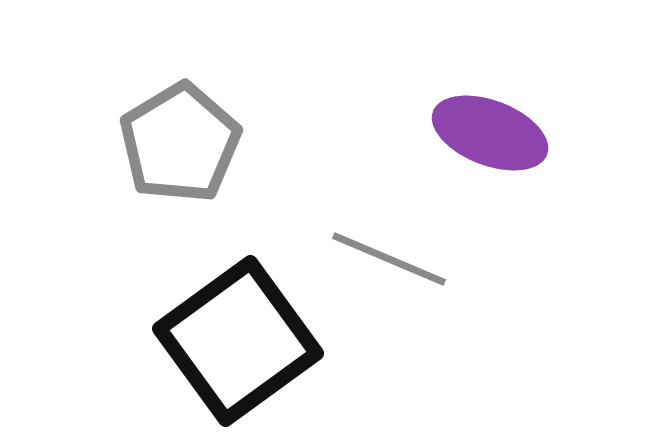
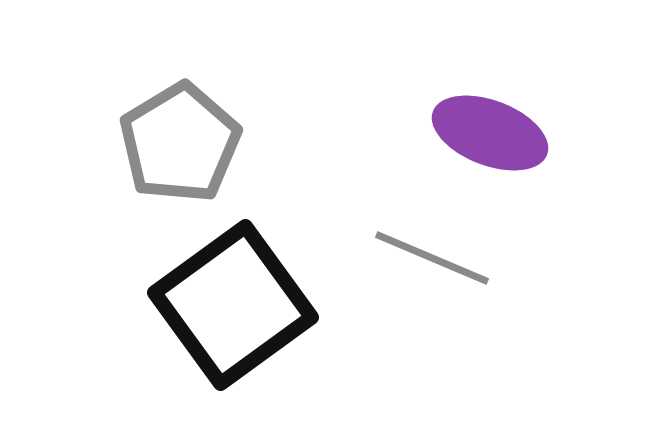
gray line: moved 43 px right, 1 px up
black square: moved 5 px left, 36 px up
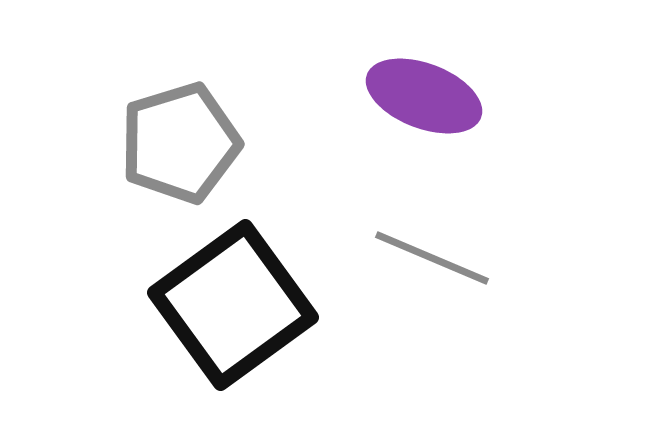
purple ellipse: moved 66 px left, 37 px up
gray pentagon: rotated 14 degrees clockwise
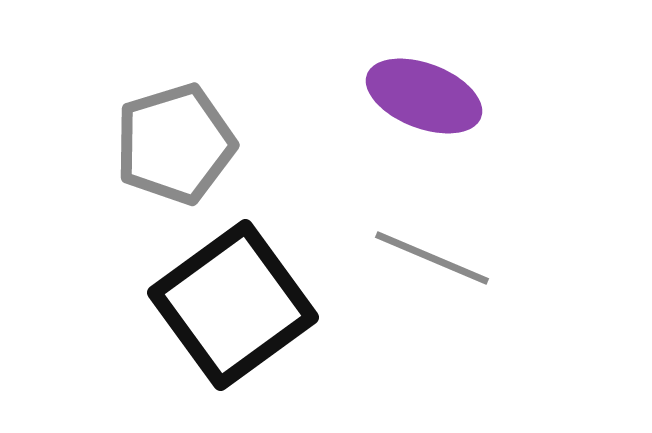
gray pentagon: moved 5 px left, 1 px down
